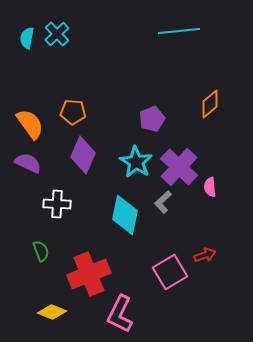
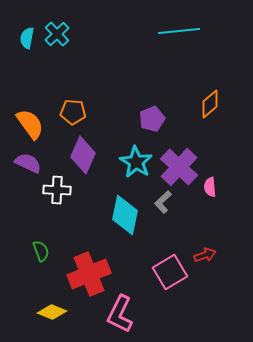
white cross: moved 14 px up
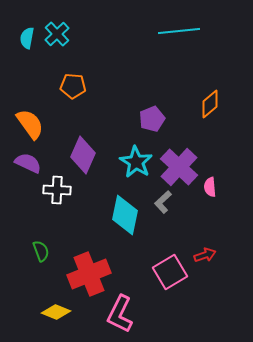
orange pentagon: moved 26 px up
yellow diamond: moved 4 px right
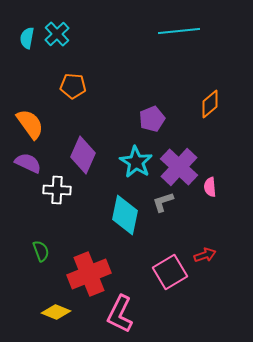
gray L-shape: rotated 25 degrees clockwise
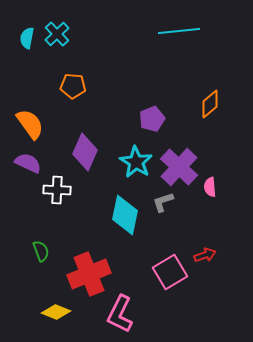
purple diamond: moved 2 px right, 3 px up
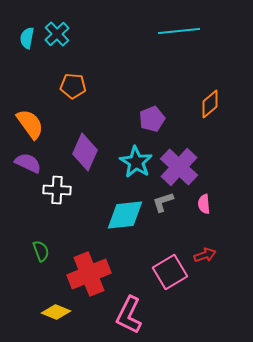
pink semicircle: moved 6 px left, 17 px down
cyan diamond: rotated 72 degrees clockwise
pink L-shape: moved 9 px right, 1 px down
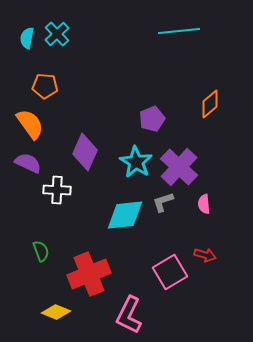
orange pentagon: moved 28 px left
red arrow: rotated 35 degrees clockwise
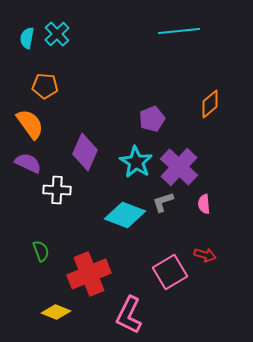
cyan diamond: rotated 27 degrees clockwise
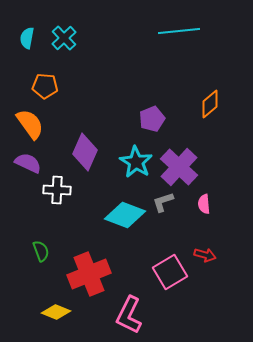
cyan cross: moved 7 px right, 4 px down
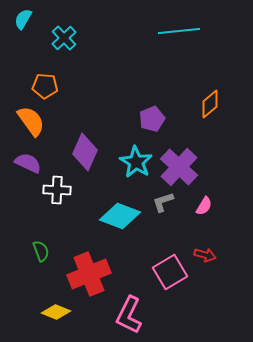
cyan semicircle: moved 4 px left, 19 px up; rotated 20 degrees clockwise
orange semicircle: moved 1 px right, 3 px up
pink semicircle: moved 2 px down; rotated 144 degrees counterclockwise
cyan diamond: moved 5 px left, 1 px down
